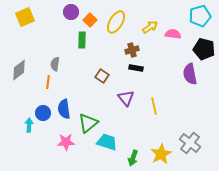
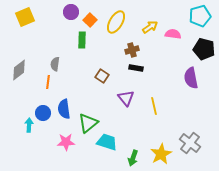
purple semicircle: moved 1 px right, 4 px down
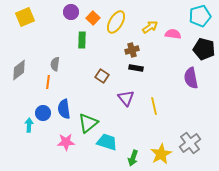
orange square: moved 3 px right, 2 px up
gray cross: rotated 15 degrees clockwise
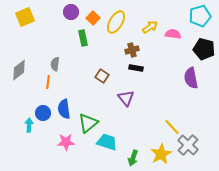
green rectangle: moved 1 px right, 2 px up; rotated 14 degrees counterclockwise
yellow line: moved 18 px right, 21 px down; rotated 30 degrees counterclockwise
gray cross: moved 2 px left, 2 px down; rotated 10 degrees counterclockwise
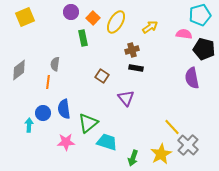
cyan pentagon: moved 1 px up
pink semicircle: moved 11 px right
purple semicircle: moved 1 px right
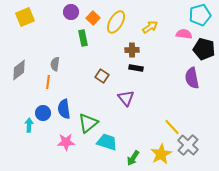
brown cross: rotated 16 degrees clockwise
green arrow: rotated 14 degrees clockwise
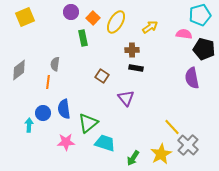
cyan trapezoid: moved 2 px left, 1 px down
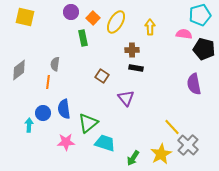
yellow square: rotated 36 degrees clockwise
yellow arrow: rotated 56 degrees counterclockwise
purple semicircle: moved 2 px right, 6 px down
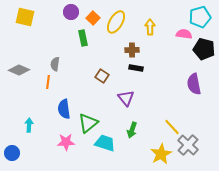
cyan pentagon: moved 2 px down
gray diamond: rotated 60 degrees clockwise
blue circle: moved 31 px left, 40 px down
green arrow: moved 1 px left, 28 px up; rotated 14 degrees counterclockwise
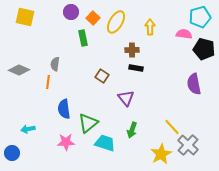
cyan arrow: moved 1 px left, 4 px down; rotated 104 degrees counterclockwise
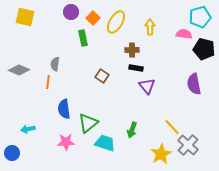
purple triangle: moved 21 px right, 12 px up
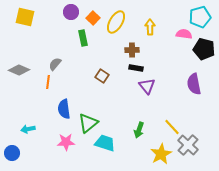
gray semicircle: rotated 32 degrees clockwise
green arrow: moved 7 px right
